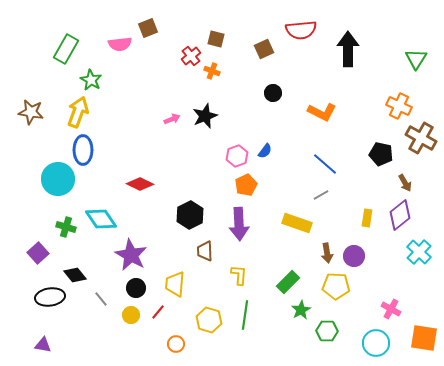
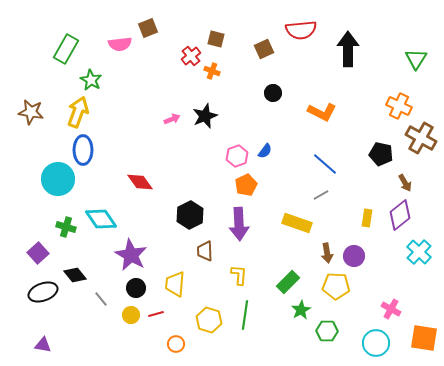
red diamond at (140, 184): moved 2 px up; rotated 28 degrees clockwise
black ellipse at (50, 297): moved 7 px left, 5 px up; rotated 12 degrees counterclockwise
red line at (158, 312): moved 2 px left, 2 px down; rotated 35 degrees clockwise
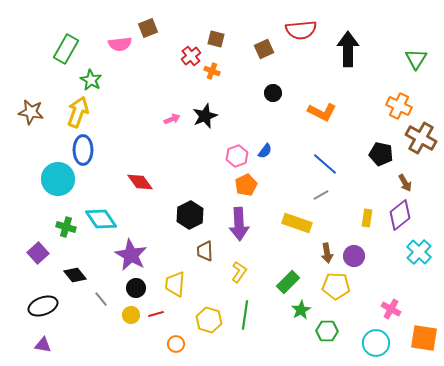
yellow L-shape at (239, 275): moved 3 px up; rotated 30 degrees clockwise
black ellipse at (43, 292): moved 14 px down
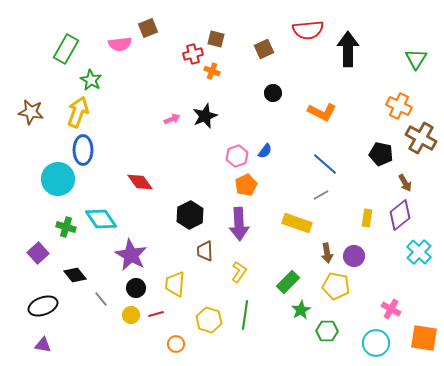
red semicircle at (301, 30): moved 7 px right
red cross at (191, 56): moved 2 px right, 2 px up; rotated 24 degrees clockwise
yellow pentagon at (336, 286): rotated 8 degrees clockwise
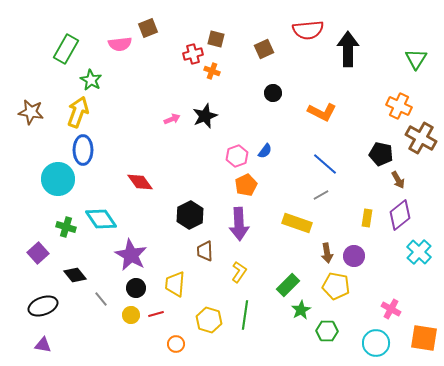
brown arrow at (405, 183): moved 7 px left, 3 px up
green rectangle at (288, 282): moved 3 px down
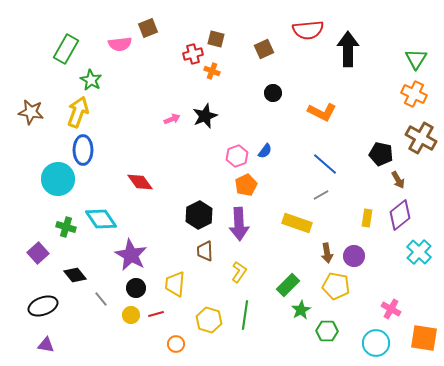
orange cross at (399, 106): moved 15 px right, 12 px up
black hexagon at (190, 215): moved 9 px right
purple triangle at (43, 345): moved 3 px right
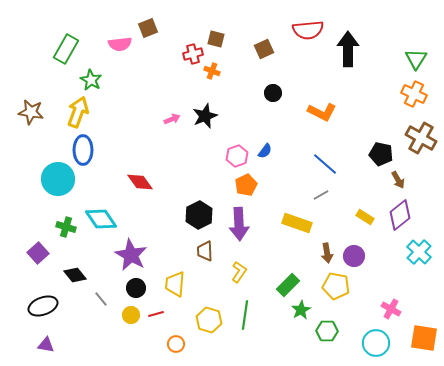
yellow rectangle at (367, 218): moved 2 px left, 1 px up; rotated 66 degrees counterclockwise
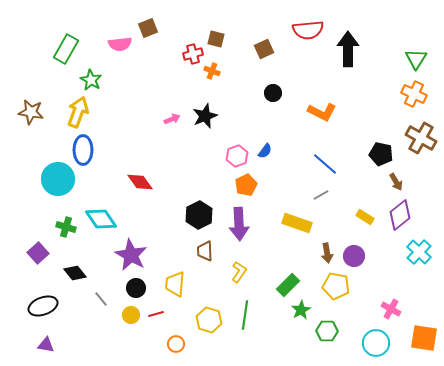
brown arrow at (398, 180): moved 2 px left, 2 px down
black diamond at (75, 275): moved 2 px up
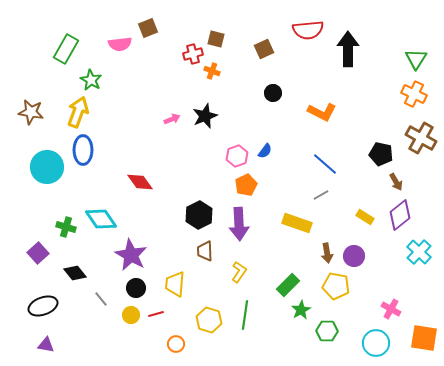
cyan circle at (58, 179): moved 11 px left, 12 px up
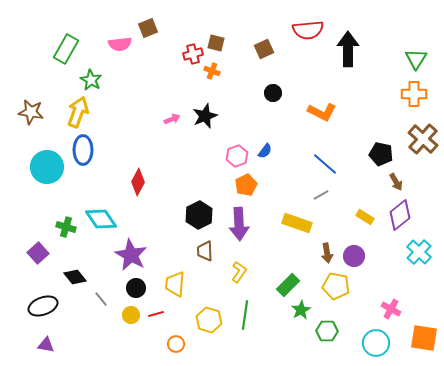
brown square at (216, 39): moved 4 px down
orange cross at (414, 94): rotated 25 degrees counterclockwise
brown cross at (421, 138): moved 2 px right, 1 px down; rotated 12 degrees clockwise
red diamond at (140, 182): moved 2 px left; rotated 64 degrees clockwise
black diamond at (75, 273): moved 4 px down
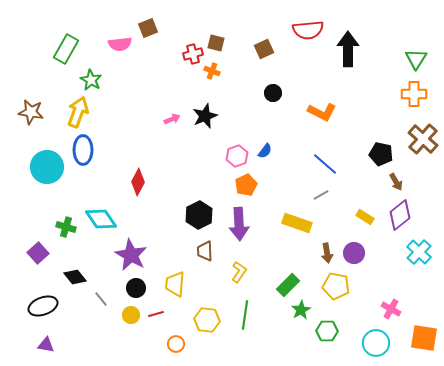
purple circle at (354, 256): moved 3 px up
yellow hexagon at (209, 320): moved 2 px left; rotated 10 degrees counterclockwise
